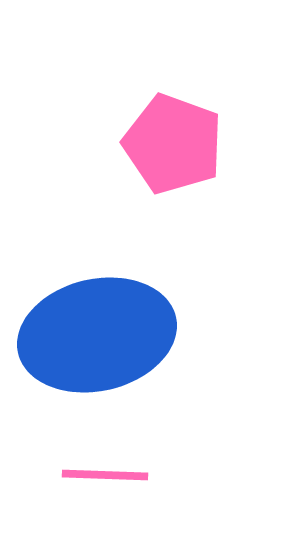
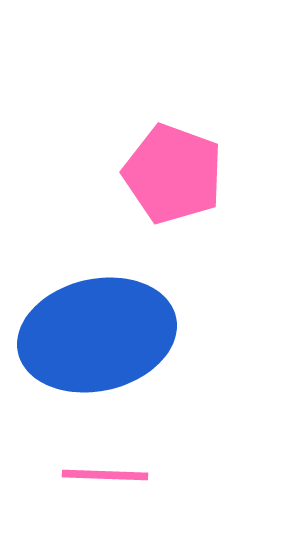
pink pentagon: moved 30 px down
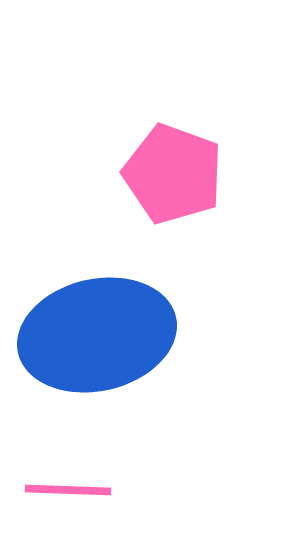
pink line: moved 37 px left, 15 px down
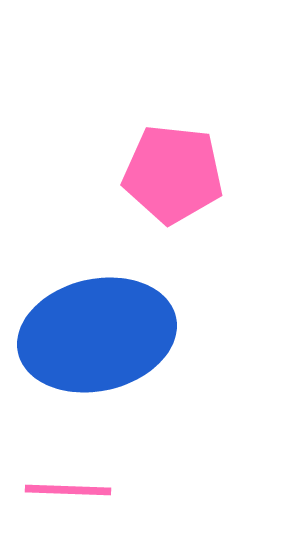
pink pentagon: rotated 14 degrees counterclockwise
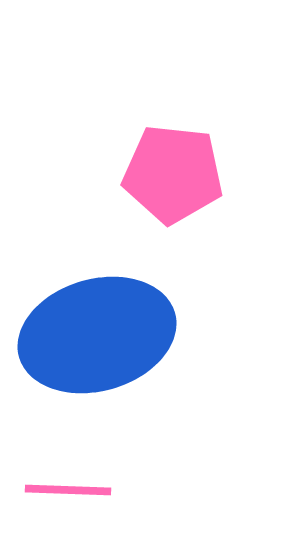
blue ellipse: rotated 3 degrees counterclockwise
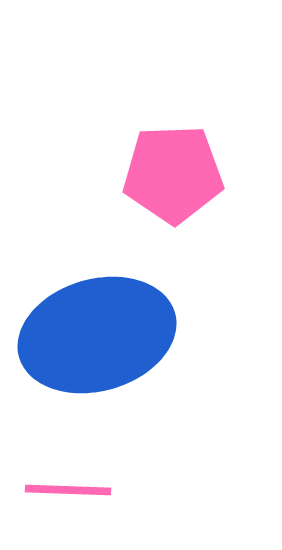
pink pentagon: rotated 8 degrees counterclockwise
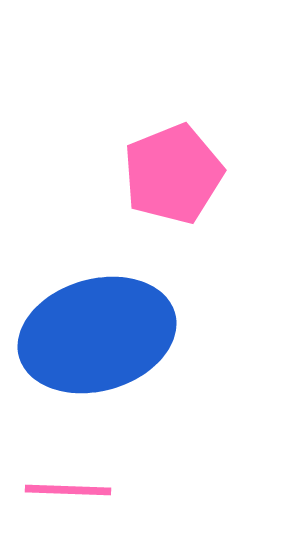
pink pentagon: rotated 20 degrees counterclockwise
